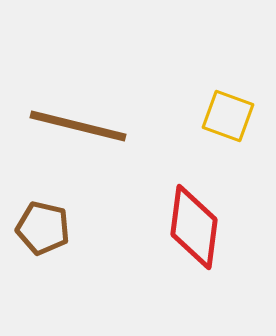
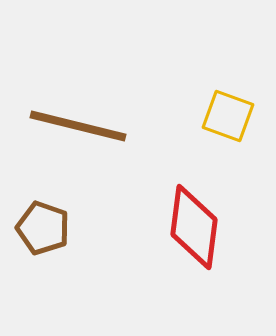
brown pentagon: rotated 6 degrees clockwise
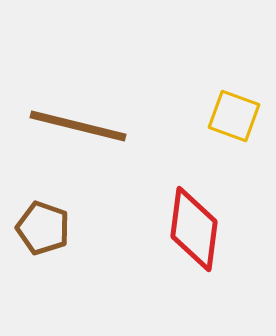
yellow square: moved 6 px right
red diamond: moved 2 px down
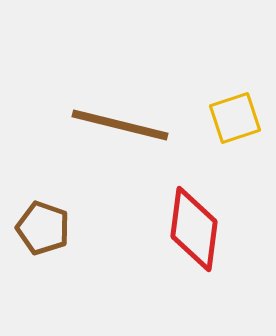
yellow square: moved 1 px right, 2 px down; rotated 38 degrees counterclockwise
brown line: moved 42 px right, 1 px up
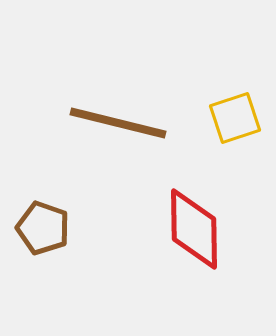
brown line: moved 2 px left, 2 px up
red diamond: rotated 8 degrees counterclockwise
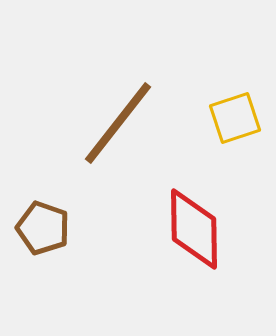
brown line: rotated 66 degrees counterclockwise
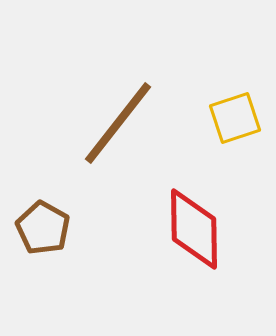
brown pentagon: rotated 10 degrees clockwise
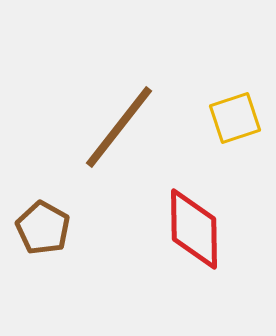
brown line: moved 1 px right, 4 px down
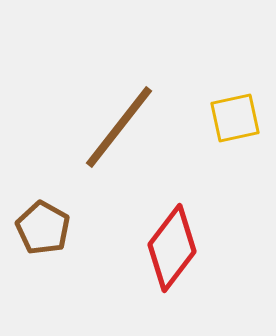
yellow square: rotated 6 degrees clockwise
red diamond: moved 22 px left, 19 px down; rotated 38 degrees clockwise
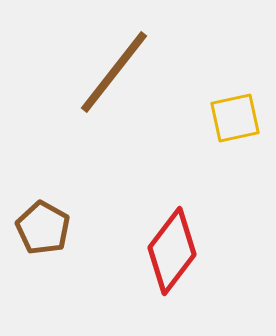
brown line: moved 5 px left, 55 px up
red diamond: moved 3 px down
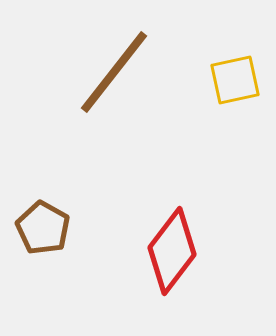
yellow square: moved 38 px up
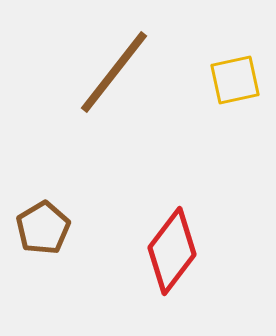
brown pentagon: rotated 12 degrees clockwise
